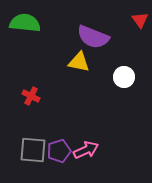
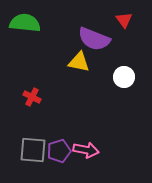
red triangle: moved 16 px left
purple semicircle: moved 1 px right, 2 px down
red cross: moved 1 px right, 1 px down
pink arrow: rotated 35 degrees clockwise
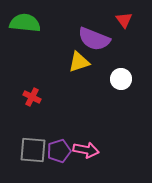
yellow triangle: rotated 30 degrees counterclockwise
white circle: moved 3 px left, 2 px down
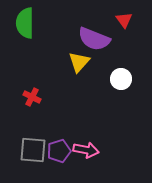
green semicircle: rotated 96 degrees counterclockwise
yellow triangle: rotated 30 degrees counterclockwise
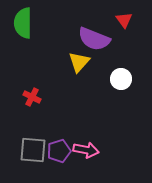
green semicircle: moved 2 px left
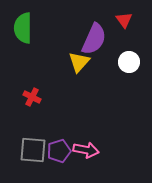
green semicircle: moved 5 px down
purple semicircle: rotated 88 degrees counterclockwise
white circle: moved 8 px right, 17 px up
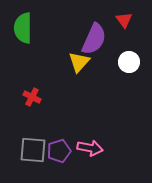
pink arrow: moved 4 px right, 2 px up
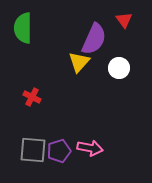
white circle: moved 10 px left, 6 px down
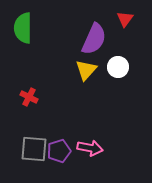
red triangle: moved 1 px right, 1 px up; rotated 12 degrees clockwise
yellow triangle: moved 7 px right, 8 px down
white circle: moved 1 px left, 1 px up
red cross: moved 3 px left
gray square: moved 1 px right, 1 px up
